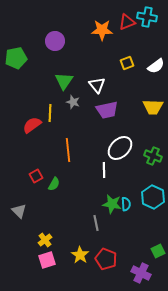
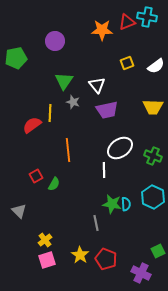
white ellipse: rotated 10 degrees clockwise
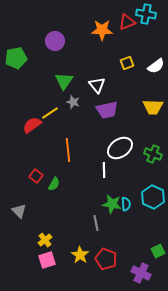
cyan cross: moved 1 px left, 3 px up
yellow line: rotated 54 degrees clockwise
green cross: moved 2 px up
red square: rotated 24 degrees counterclockwise
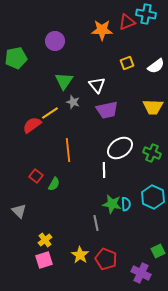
green cross: moved 1 px left, 1 px up
pink square: moved 3 px left
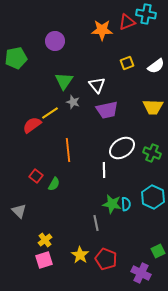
white ellipse: moved 2 px right
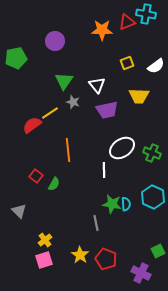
yellow trapezoid: moved 14 px left, 11 px up
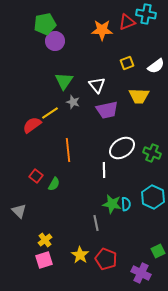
green pentagon: moved 29 px right, 34 px up
